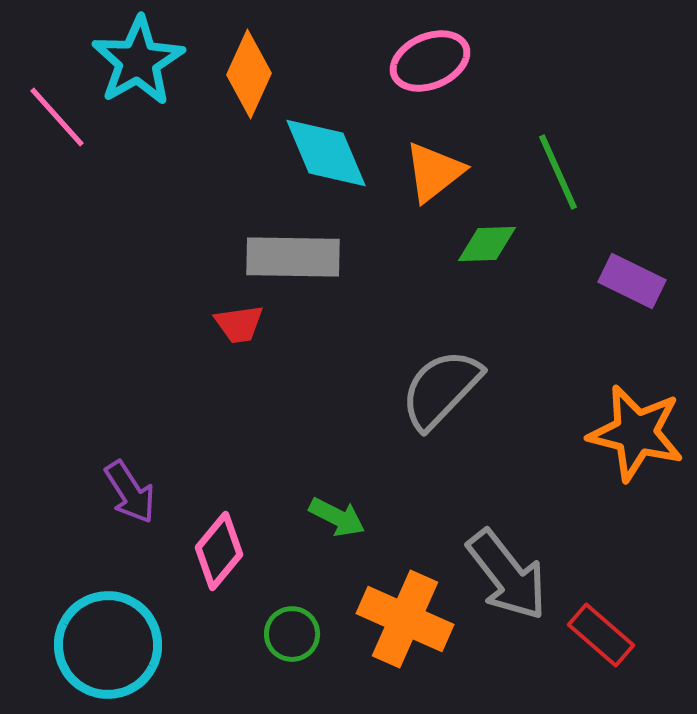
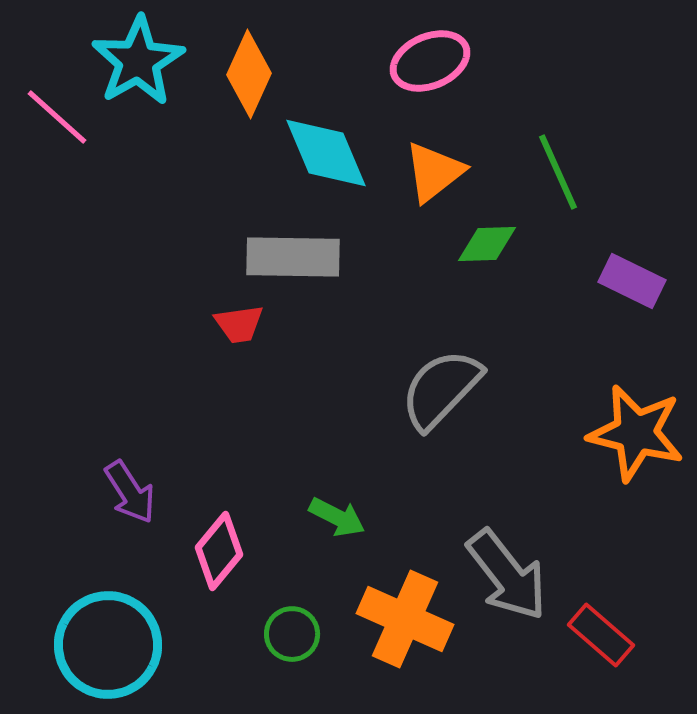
pink line: rotated 6 degrees counterclockwise
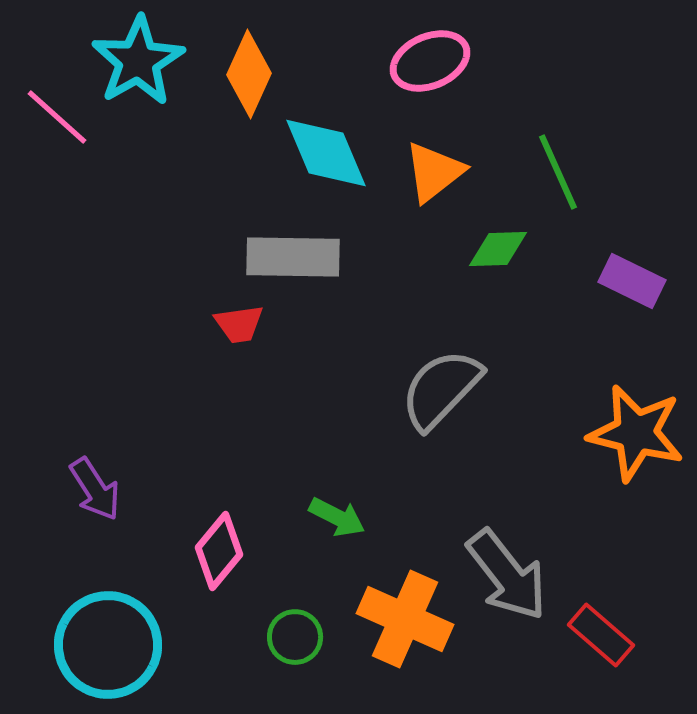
green diamond: moved 11 px right, 5 px down
purple arrow: moved 35 px left, 3 px up
green circle: moved 3 px right, 3 px down
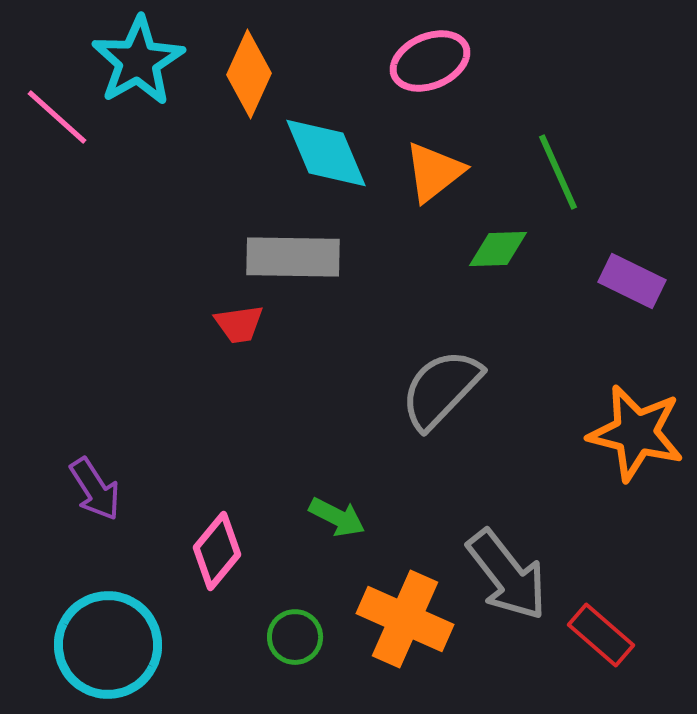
pink diamond: moved 2 px left
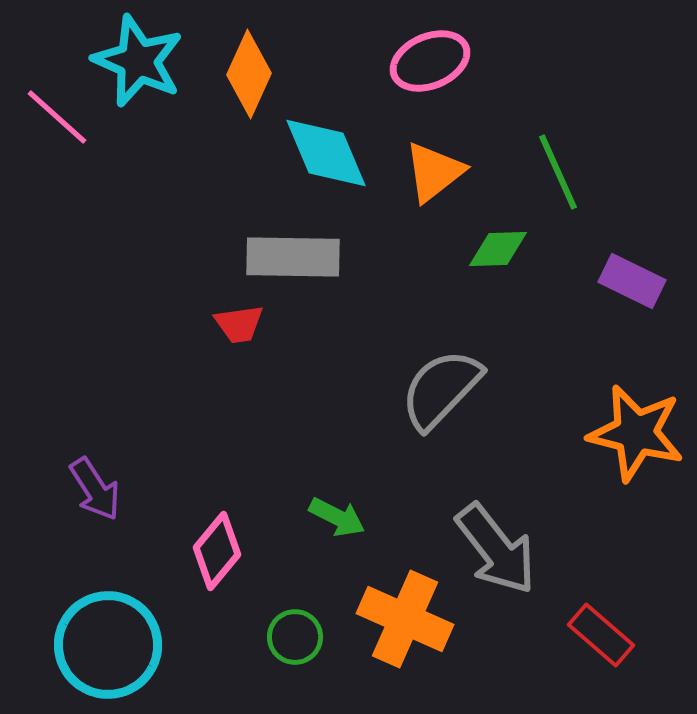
cyan star: rotated 18 degrees counterclockwise
gray arrow: moved 11 px left, 26 px up
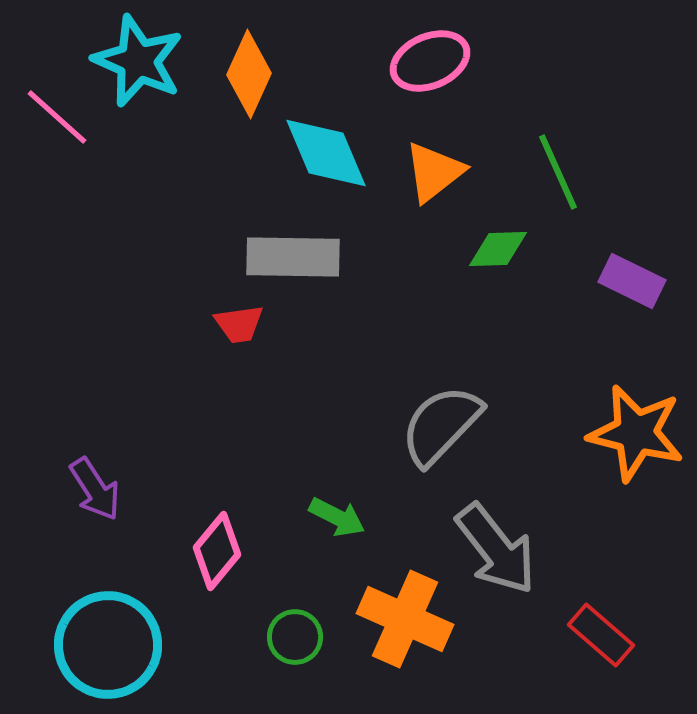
gray semicircle: moved 36 px down
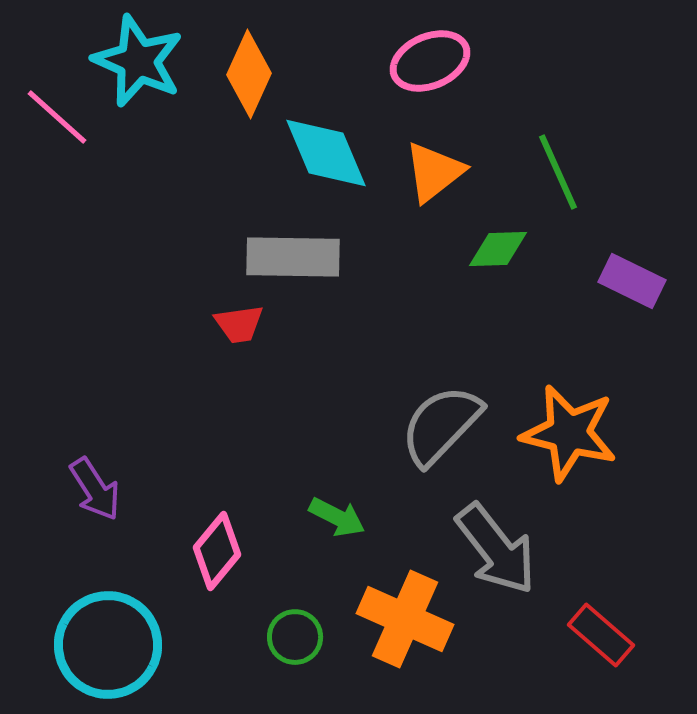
orange star: moved 67 px left
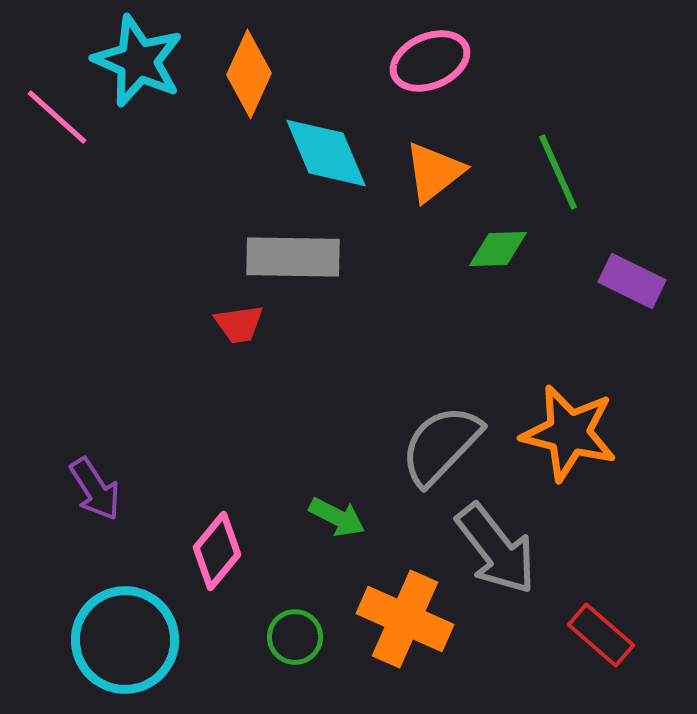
gray semicircle: moved 20 px down
cyan circle: moved 17 px right, 5 px up
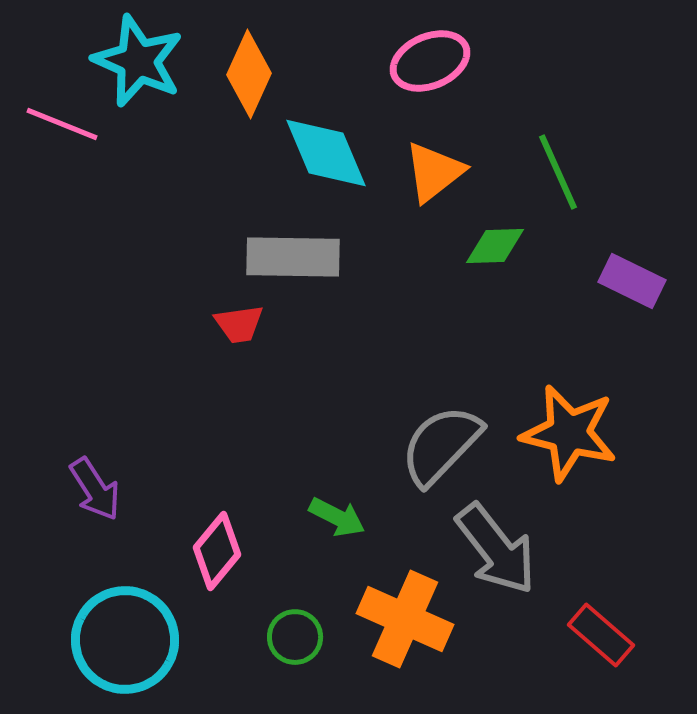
pink line: moved 5 px right, 7 px down; rotated 20 degrees counterclockwise
green diamond: moved 3 px left, 3 px up
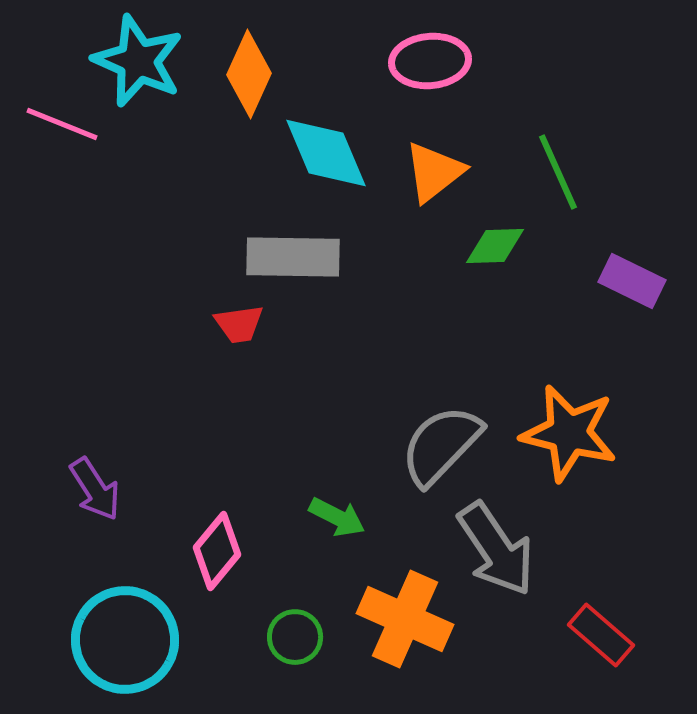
pink ellipse: rotated 18 degrees clockwise
gray arrow: rotated 4 degrees clockwise
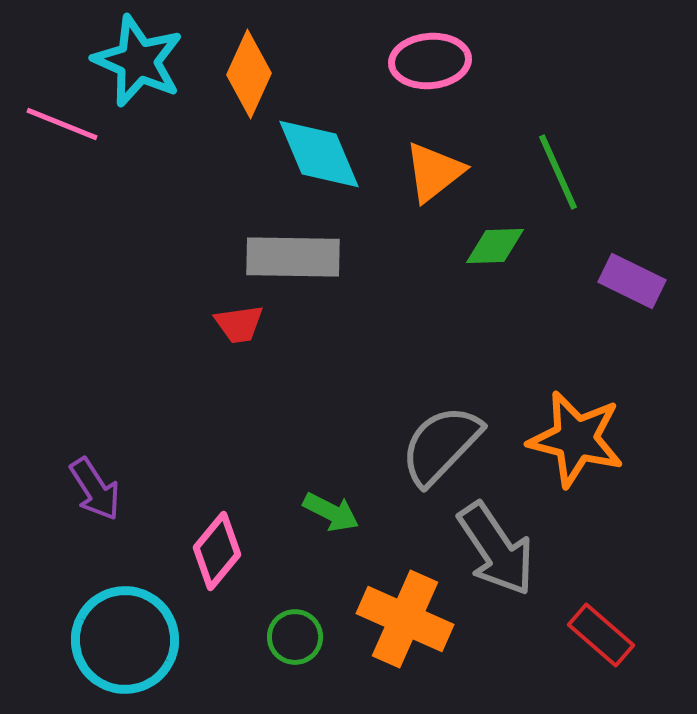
cyan diamond: moved 7 px left, 1 px down
orange star: moved 7 px right, 6 px down
green arrow: moved 6 px left, 5 px up
